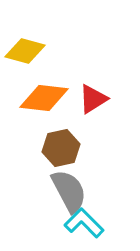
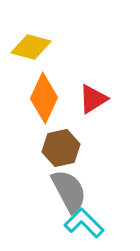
yellow diamond: moved 6 px right, 4 px up
orange diamond: rotated 72 degrees counterclockwise
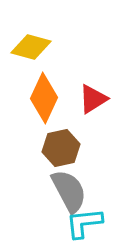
cyan L-shape: rotated 51 degrees counterclockwise
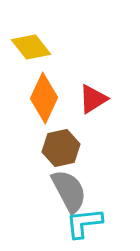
yellow diamond: rotated 36 degrees clockwise
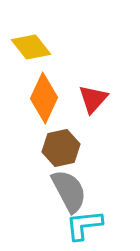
red triangle: rotated 16 degrees counterclockwise
cyan L-shape: moved 2 px down
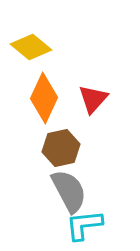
yellow diamond: rotated 12 degrees counterclockwise
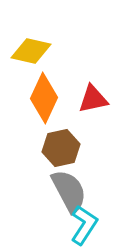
yellow diamond: moved 4 px down; rotated 27 degrees counterclockwise
red triangle: rotated 36 degrees clockwise
cyan L-shape: rotated 129 degrees clockwise
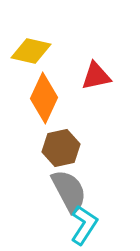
red triangle: moved 3 px right, 23 px up
